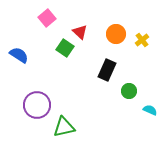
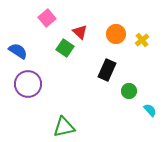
blue semicircle: moved 1 px left, 4 px up
purple circle: moved 9 px left, 21 px up
cyan semicircle: rotated 24 degrees clockwise
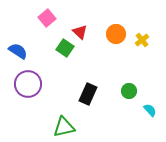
black rectangle: moved 19 px left, 24 px down
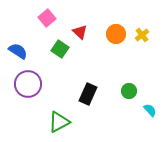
yellow cross: moved 5 px up
green square: moved 5 px left, 1 px down
green triangle: moved 5 px left, 5 px up; rotated 15 degrees counterclockwise
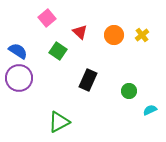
orange circle: moved 2 px left, 1 px down
green square: moved 2 px left, 2 px down
purple circle: moved 9 px left, 6 px up
black rectangle: moved 14 px up
cyan semicircle: rotated 72 degrees counterclockwise
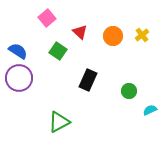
orange circle: moved 1 px left, 1 px down
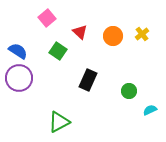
yellow cross: moved 1 px up
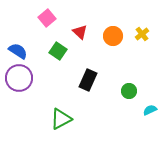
green triangle: moved 2 px right, 3 px up
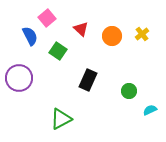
red triangle: moved 1 px right, 3 px up
orange circle: moved 1 px left
blue semicircle: moved 12 px right, 15 px up; rotated 30 degrees clockwise
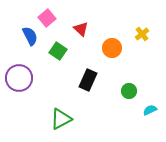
orange circle: moved 12 px down
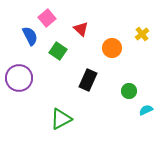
cyan semicircle: moved 4 px left
